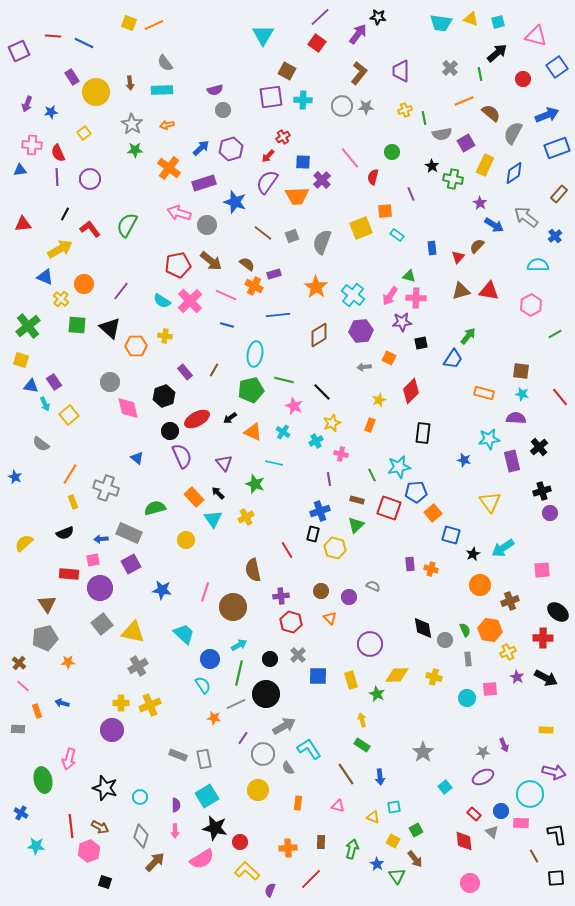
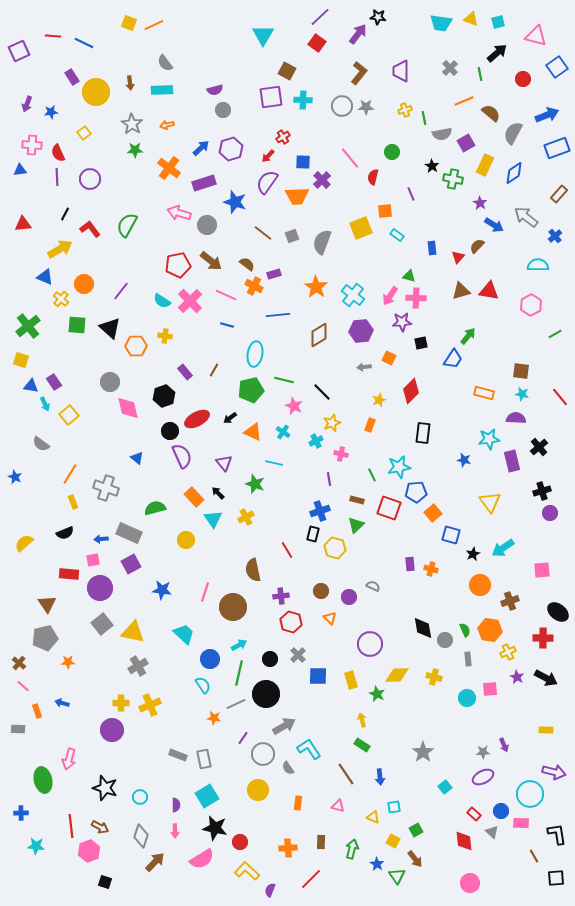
blue cross at (21, 813): rotated 32 degrees counterclockwise
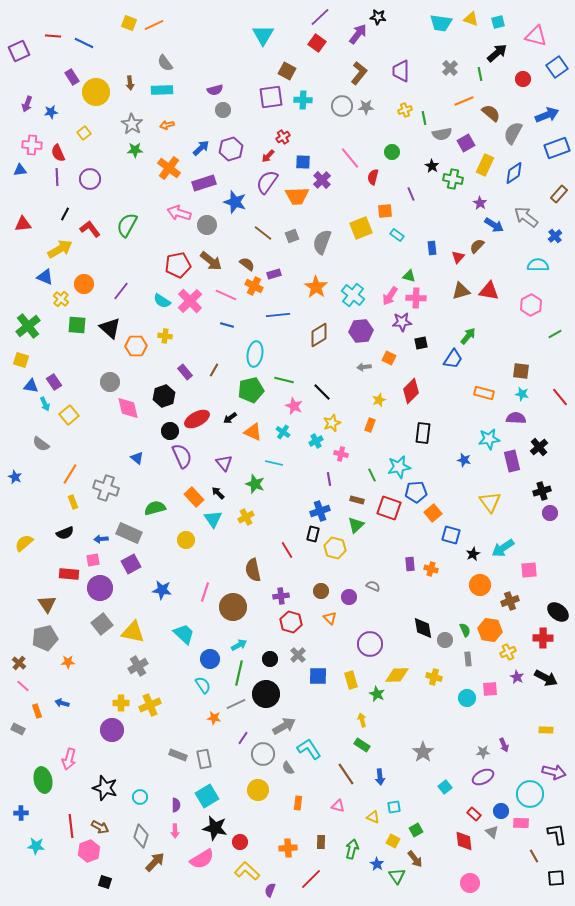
pink square at (542, 570): moved 13 px left
gray rectangle at (18, 729): rotated 24 degrees clockwise
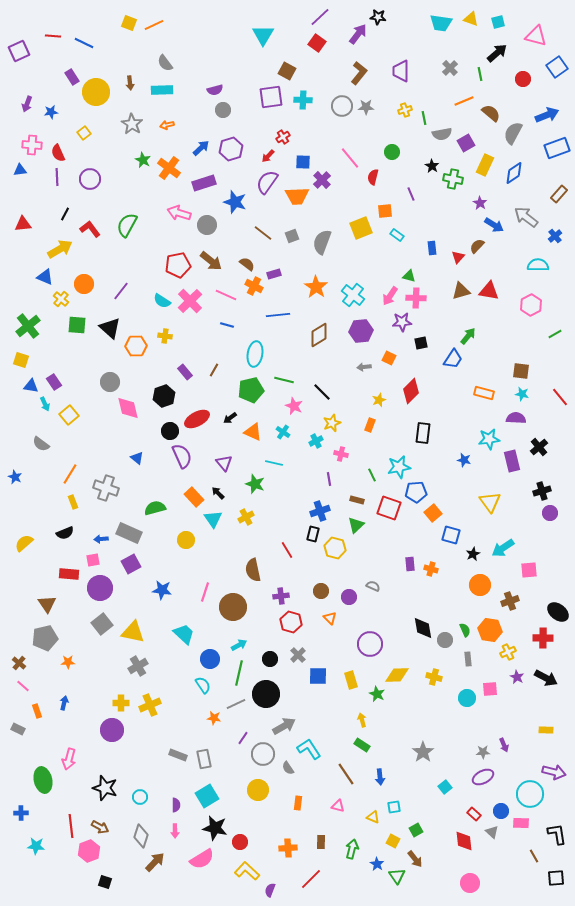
green star at (135, 150): moved 8 px right, 10 px down; rotated 28 degrees clockwise
blue arrow at (62, 703): moved 2 px right; rotated 88 degrees clockwise
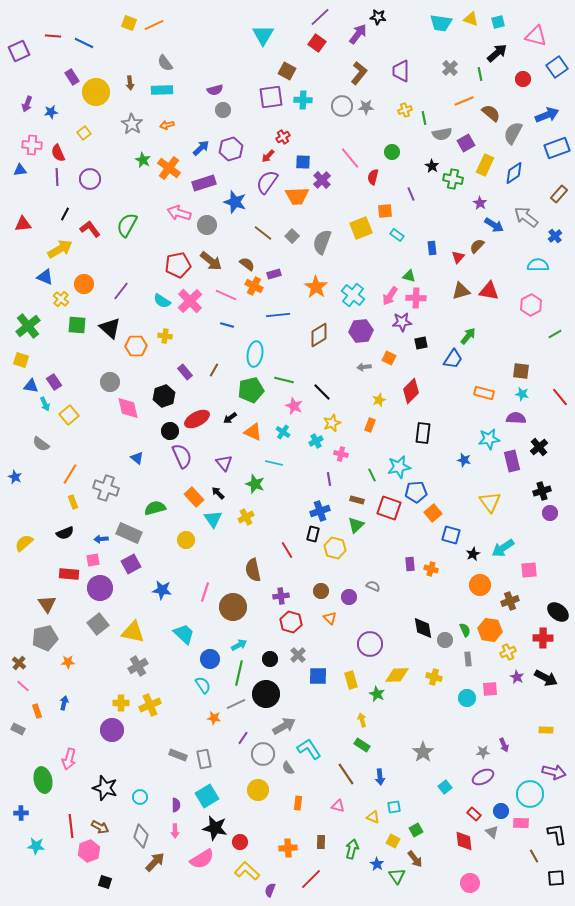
gray square at (292, 236): rotated 24 degrees counterclockwise
gray square at (102, 624): moved 4 px left
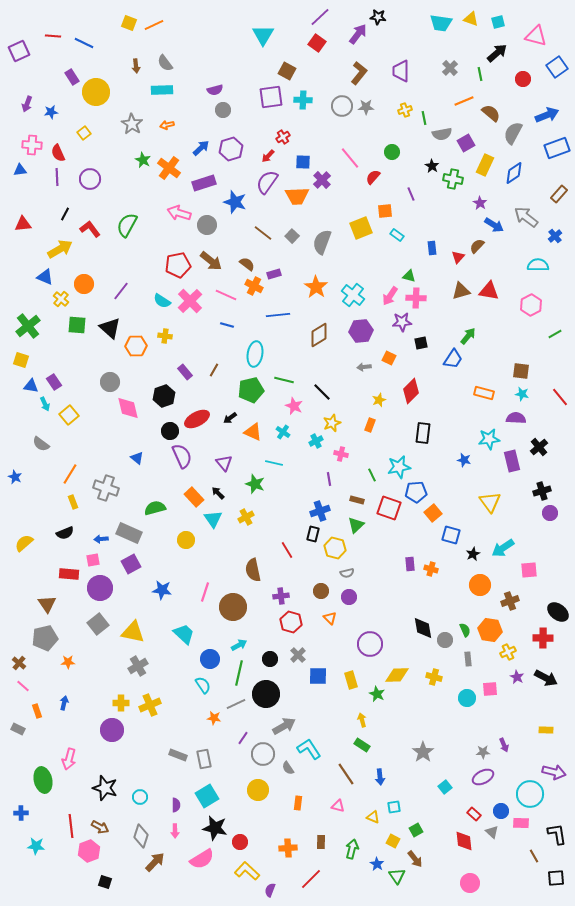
brown arrow at (130, 83): moved 6 px right, 17 px up
red semicircle at (373, 177): rotated 28 degrees clockwise
gray semicircle at (373, 586): moved 26 px left, 13 px up; rotated 144 degrees clockwise
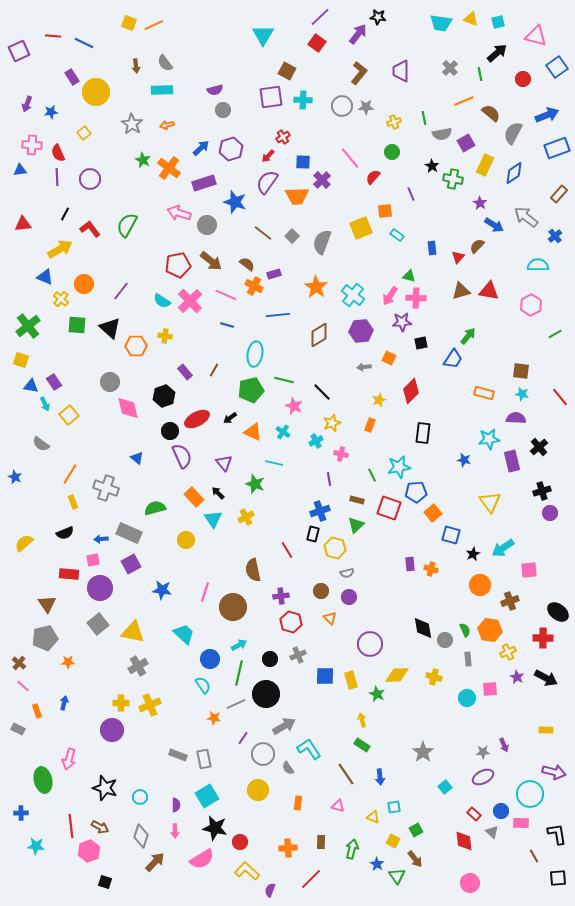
yellow cross at (405, 110): moved 11 px left, 12 px down
gray cross at (298, 655): rotated 21 degrees clockwise
blue square at (318, 676): moved 7 px right
black square at (556, 878): moved 2 px right
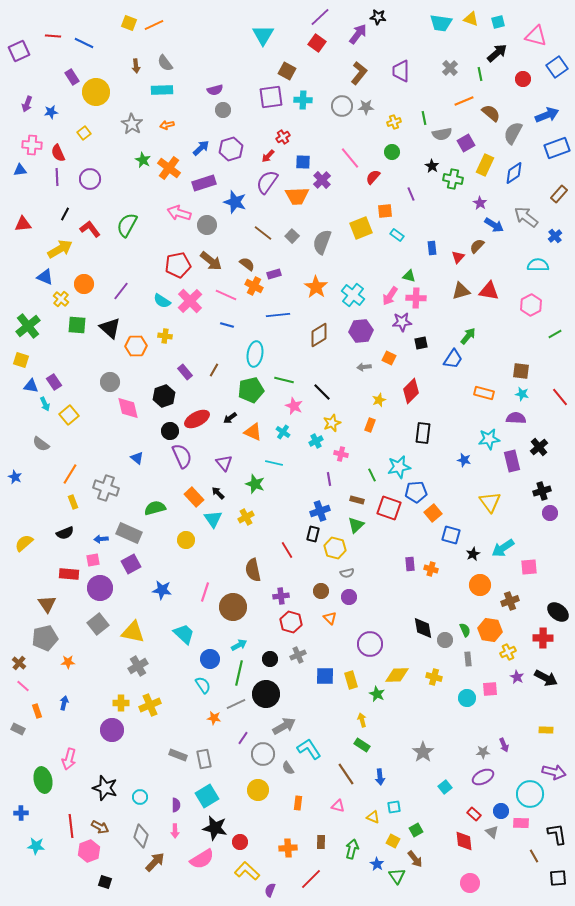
pink square at (529, 570): moved 3 px up
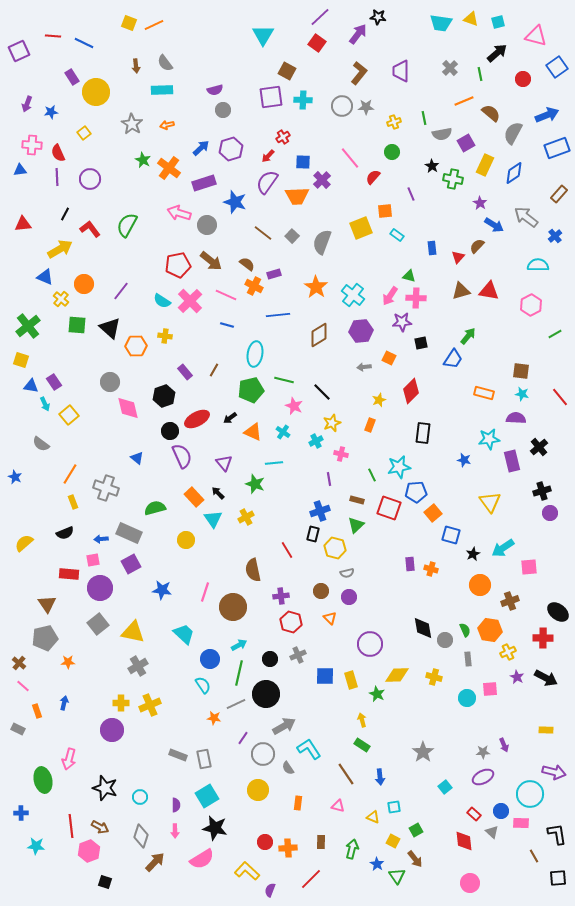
cyan line at (274, 463): rotated 18 degrees counterclockwise
red circle at (240, 842): moved 25 px right
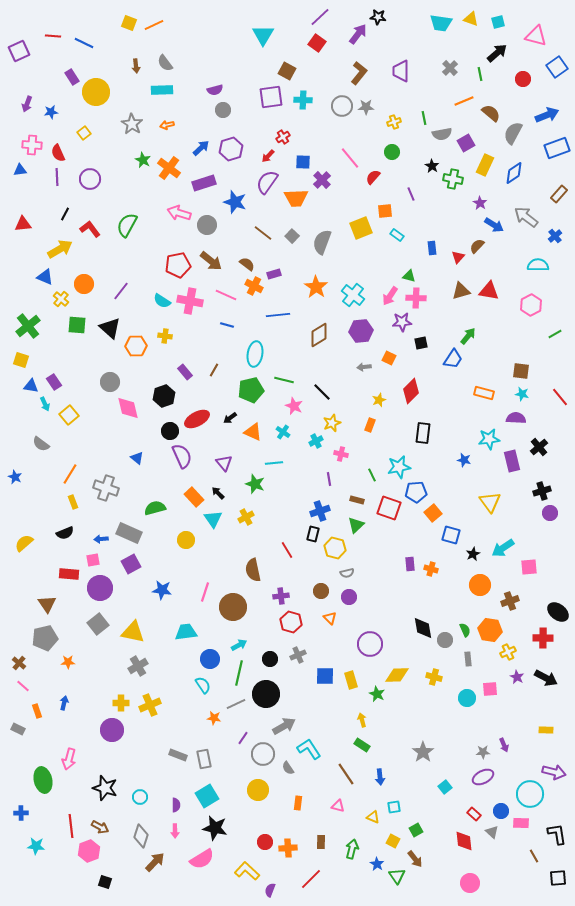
orange trapezoid at (297, 196): moved 1 px left, 2 px down
pink cross at (190, 301): rotated 35 degrees counterclockwise
cyan trapezoid at (184, 634): moved 2 px right, 2 px up; rotated 50 degrees counterclockwise
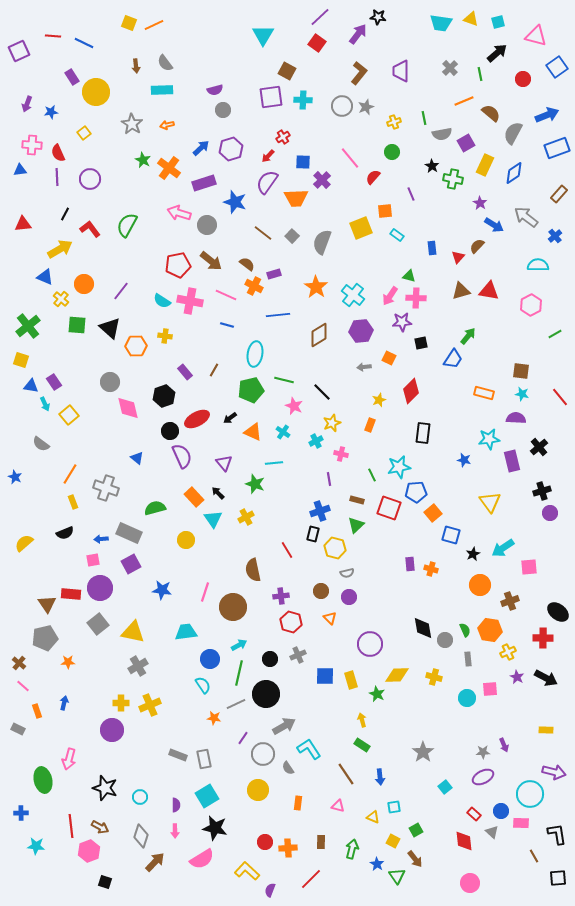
gray star at (366, 107): rotated 21 degrees counterclockwise
red rectangle at (69, 574): moved 2 px right, 20 px down
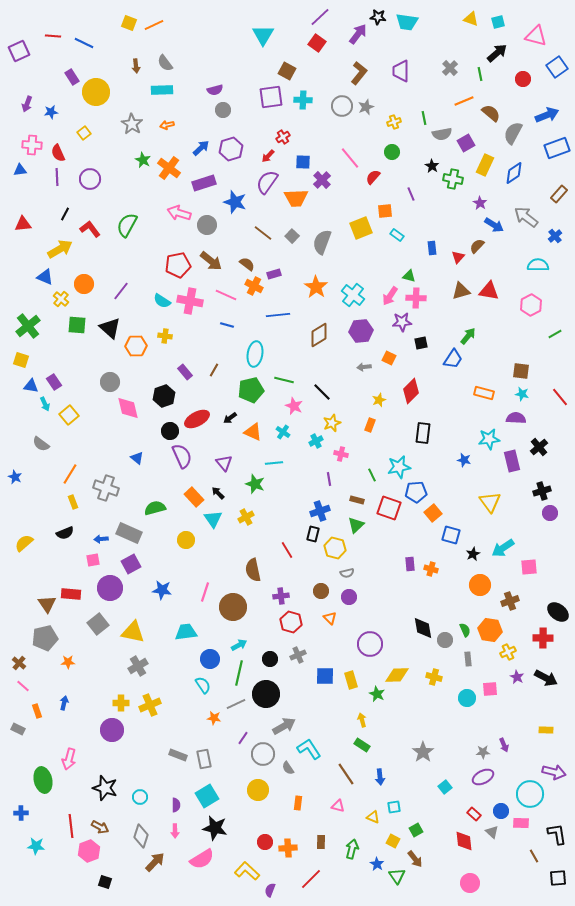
cyan trapezoid at (441, 23): moved 34 px left, 1 px up
purple circle at (100, 588): moved 10 px right
